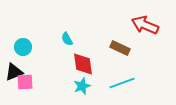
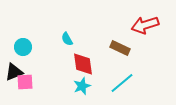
red arrow: rotated 40 degrees counterclockwise
cyan line: rotated 20 degrees counterclockwise
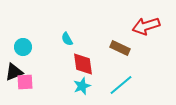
red arrow: moved 1 px right, 1 px down
cyan line: moved 1 px left, 2 px down
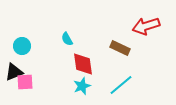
cyan circle: moved 1 px left, 1 px up
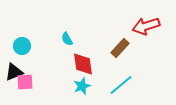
brown rectangle: rotated 72 degrees counterclockwise
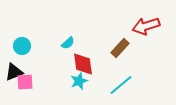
cyan semicircle: moved 1 px right, 4 px down; rotated 104 degrees counterclockwise
cyan star: moved 3 px left, 5 px up
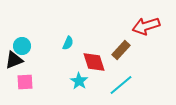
cyan semicircle: rotated 24 degrees counterclockwise
brown rectangle: moved 1 px right, 2 px down
red diamond: moved 11 px right, 2 px up; rotated 10 degrees counterclockwise
black triangle: moved 12 px up
cyan star: rotated 18 degrees counterclockwise
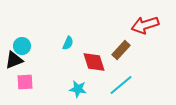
red arrow: moved 1 px left, 1 px up
cyan star: moved 1 px left, 8 px down; rotated 24 degrees counterclockwise
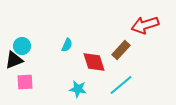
cyan semicircle: moved 1 px left, 2 px down
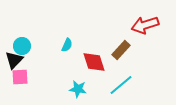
black triangle: rotated 24 degrees counterclockwise
pink square: moved 5 px left, 5 px up
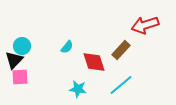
cyan semicircle: moved 2 px down; rotated 16 degrees clockwise
